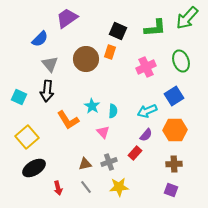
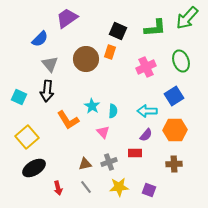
cyan arrow: rotated 24 degrees clockwise
red rectangle: rotated 48 degrees clockwise
purple square: moved 22 px left
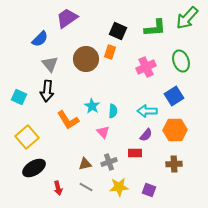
gray line: rotated 24 degrees counterclockwise
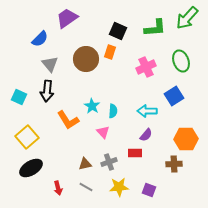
orange hexagon: moved 11 px right, 9 px down
black ellipse: moved 3 px left
